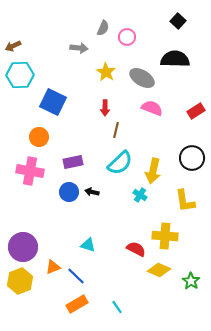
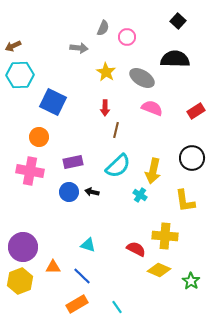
cyan semicircle: moved 2 px left, 3 px down
orange triangle: rotated 21 degrees clockwise
blue line: moved 6 px right
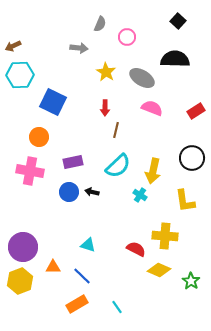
gray semicircle: moved 3 px left, 4 px up
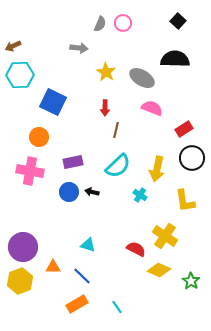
pink circle: moved 4 px left, 14 px up
red rectangle: moved 12 px left, 18 px down
yellow arrow: moved 4 px right, 2 px up
yellow cross: rotated 30 degrees clockwise
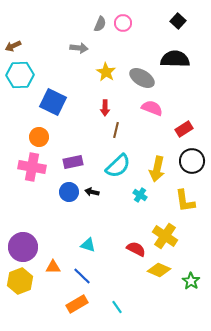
black circle: moved 3 px down
pink cross: moved 2 px right, 4 px up
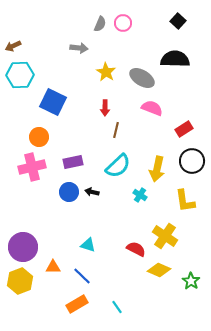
pink cross: rotated 24 degrees counterclockwise
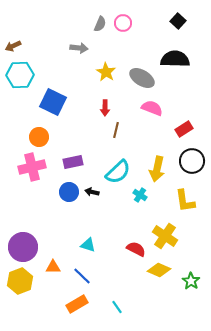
cyan semicircle: moved 6 px down
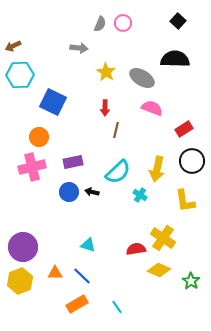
yellow cross: moved 2 px left, 2 px down
red semicircle: rotated 36 degrees counterclockwise
orange triangle: moved 2 px right, 6 px down
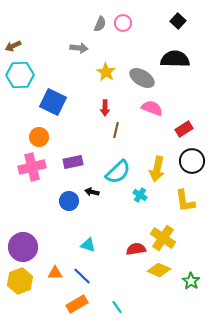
blue circle: moved 9 px down
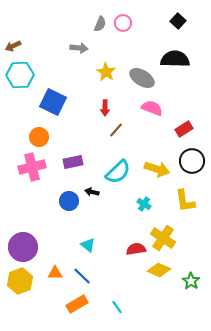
brown line: rotated 28 degrees clockwise
yellow arrow: rotated 85 degrees counterclockwise
cyan cross: moved 4 px right, 9 px down
cyan triangle: rotated 21 degrees clockwise
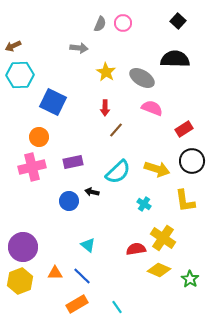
green star: moved 1 px left, 2 px up
